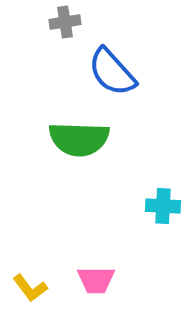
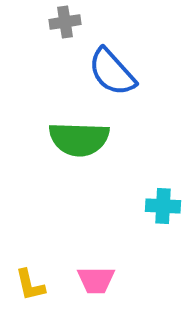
yellow L-shape: moved 3 px up; rotated 24 degrees clockwise
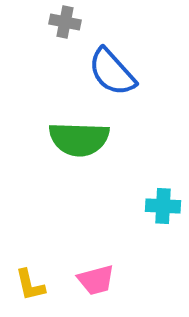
gray cross: rotated 20 degrees clockwise
pink trapezoid: rotated 15 degrees counterclockwise
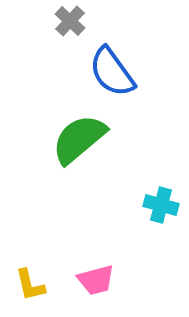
gray cross: moved 5 px right, 1 px up; rotated 32 degrees clockwise
blue semicircle: rotated 6 degrees clockwise
green semicircle: rotated 138 degrees clockwise
cyan cross: moved 2 px left, 1 px up; rotated 12 degrees clockwise
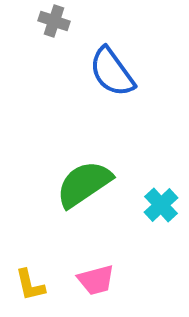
gray cross: moved 16 px left; rotated 24 degrees counterclockwise
green semicircle: moved 5 px right, 45 px down; rotated 6 degrees clockwise
cyan cross: rotated 32 degrees clockwise
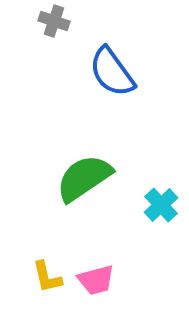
green semicircle: moved 6 px up
yellow L-shape: moved 17 px right, 8 px up
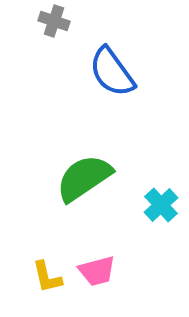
pink trapezoid: moved 1 px right, 9 px up
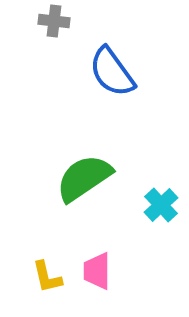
gray cross: rotated 12 degrees counterclockwise
pink trapezoid: rotated 105 degrees clockwise
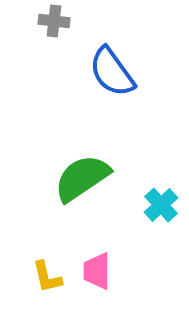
green semicircle: moved 2 px left
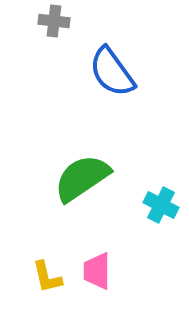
cyan cross: rotated 20 degrees counterclockwise
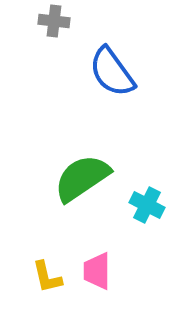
cyan cross: moved 14 px left
